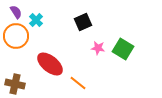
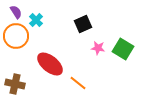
black square: moved 2 px down
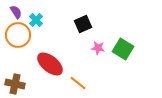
orange circle: moved 2 px right, 1 px up
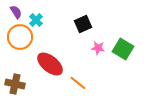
orange circle: moved 2 px right, 2 px down
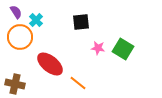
black square: moved 2 px left, 2 px up; rotated 18 degrees clockwise
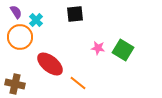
black square: moved 6 px left, 8 px up
green square: moved 1 px down
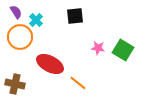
black square: moved 2 px down
red ellipse: rotated 12 degrees counterclockwise
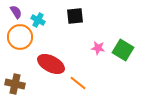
cyan cross: moved 2 px right; rotated 16 degrees counterclockwise
red ellipse: moved 1 px right
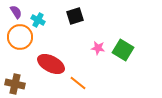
black square: rotated 12 degrees counterclockwise
